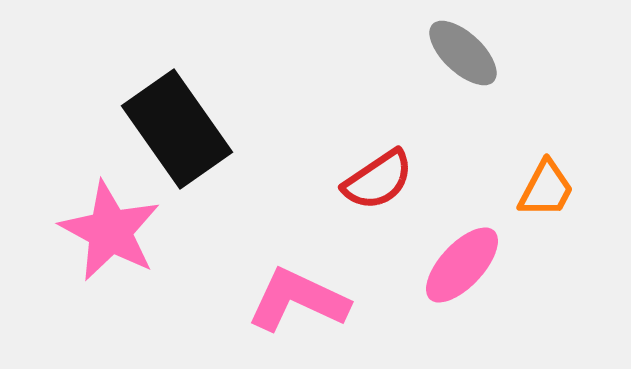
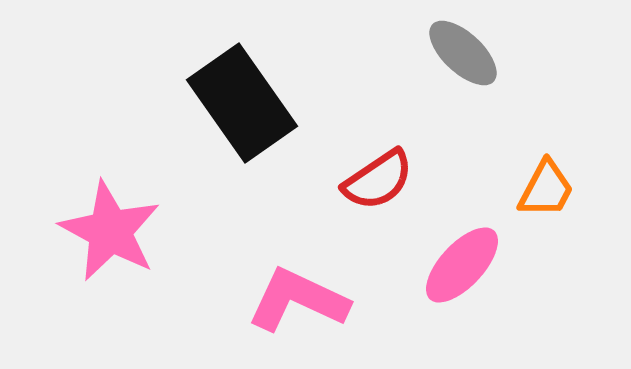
black rectangle: moved 65 px right, 26 px up
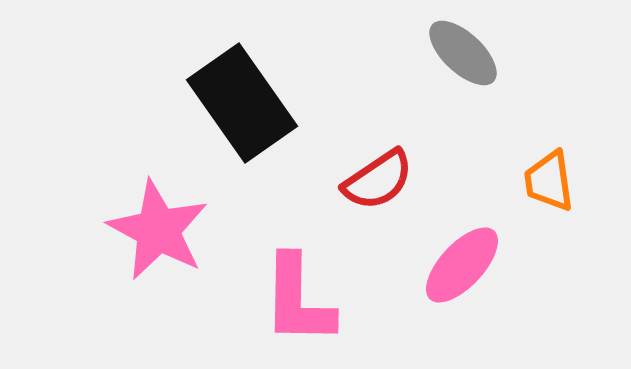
orange trapezoid: moved 3 px right, 8 px up; rotated 144 degrees clockwise
pink star: moved 48 px right, 1 px up
pink L-shape: rotated 114 degrees counterclockwise
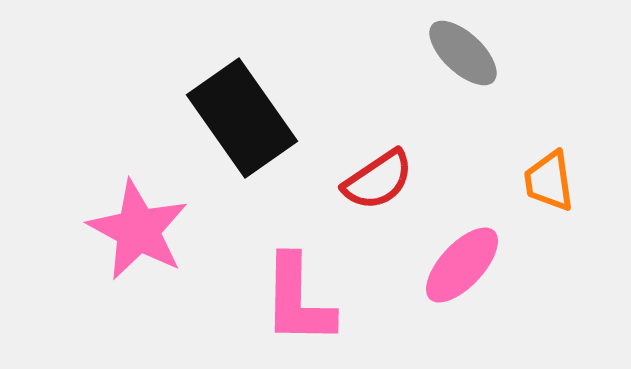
black rectangle: moved 15 px down
pink star: moved 20 px left
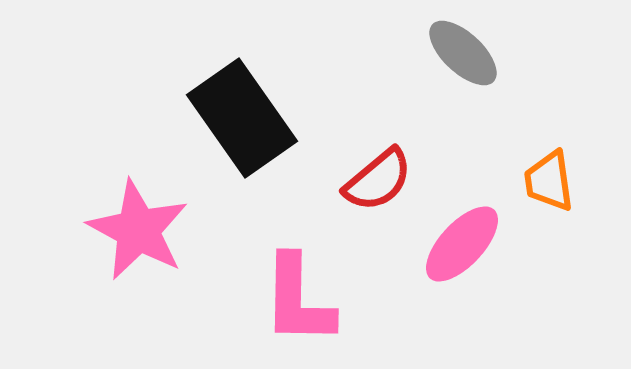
red semicircle: rotated 6 degrees counterclockwise
pink ellipse: moved 21 px up
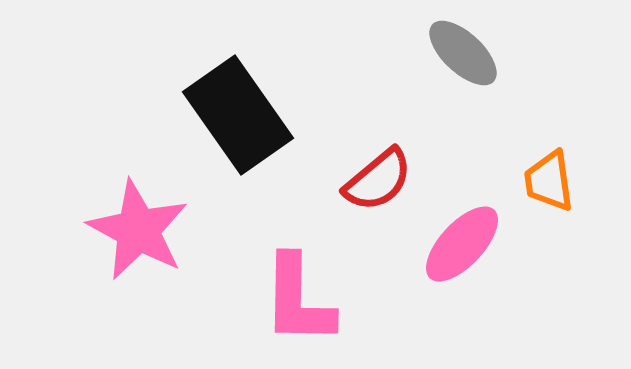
black rectangle: moved 4 px left, 3 px up
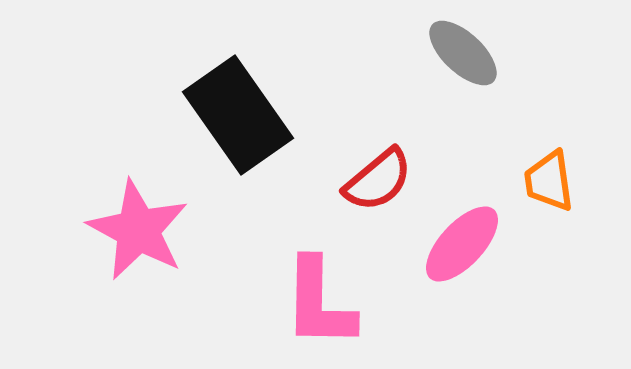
pink L-shape: moved 21 px right, 3 px down
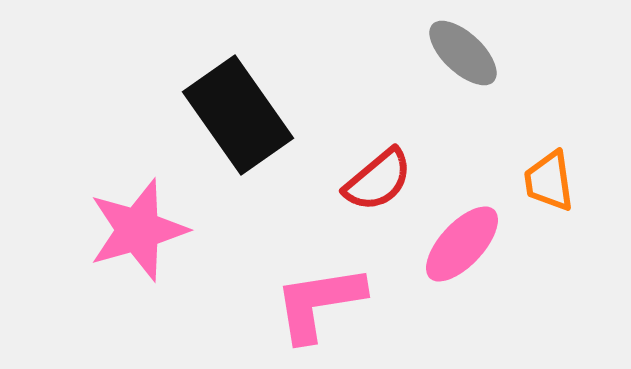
pink star: rotated 28 degrees clockwise
pink L-shape: rotated 80 degrees clockwise
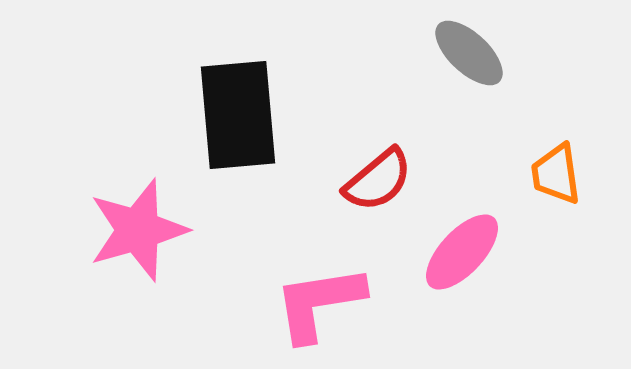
gray ellipse: moved 6 px right
black rectangle: rotated 30 degrees clockwise
orange trapezoid: moved 7 px right, 7 px up
pink ellipse: moved 8 px down
